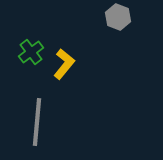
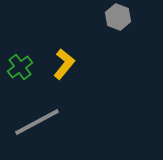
green cross: moved 11 px left, 15 px down
gray line: rotated 57 degrees clockwise
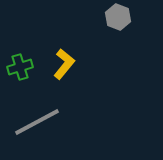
green cross: rotated 20 degrees clockwise
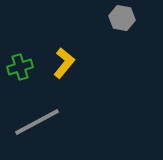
gray hexagon: moved 4 px right, 1 px down; rotated 10 degrees counterclockwise
yellow L-shape: moved 1 px up
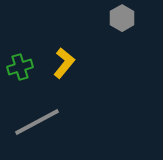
gray hexagon: rotated 20 degrees clockwise
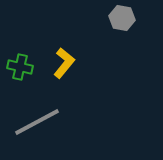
gray hexagon: rotated 20 degrees counterclockwise
green cross: rotated 30 degrees clockwise
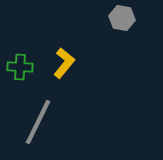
green cross: rotated 10 degrees counterclockwise
gray line: moved 1 px right; rotated 36 degrees counterclockwise
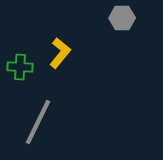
gray hexagon: rotated 10 degrees counterclockwise
yellow L-shape: moved 4 px left, 10 px up
